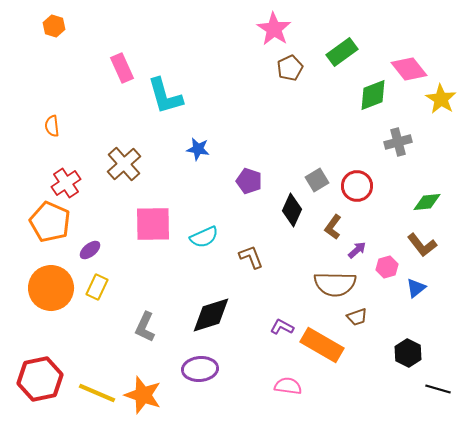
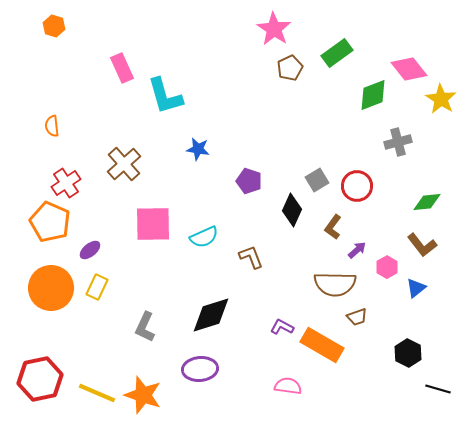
green rectangle at (342, 52): moved 5 px left, 1 px down
pink hexagon at (387, 267): rotated 15 degrees counterclockwise
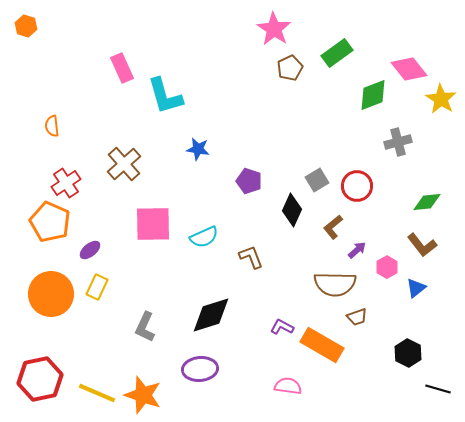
orange hexagon at (54, 26): moved 28 px left
brown L-shape at (333, 227): rotated 15 degrees clockwise
orange circle at (51, 288): moved 6 px down
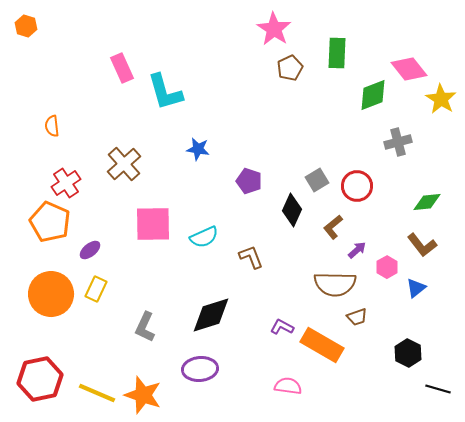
green rectangle at (337, 53): rotated 52 degrees counterclockwise
cyan L-shape at (165, 96): moved 4 px up
yellow rectangle at (97, 287): moved 1 px left, 2 px down
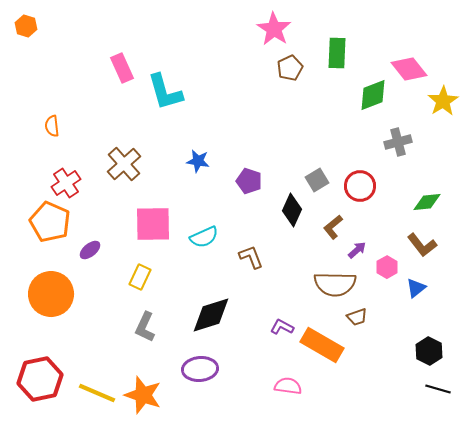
yellow star at (441, 99): moved 2 px right, 2 px down; rotated 8 degrees clockwise
blue star at (198, 149): moved 12 px down
red circle at (357, 186): moved 3 px right
yellow rectangle at (96, 289): moved 44 px right, 12 px up
black hexagon at (408, 353): moved 21 px right, 2 px up
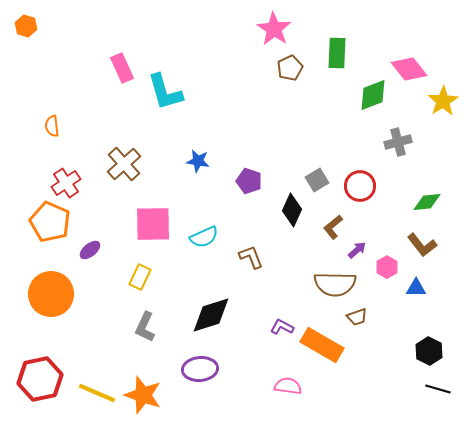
blue triangle at (416, 288): rotated 40 degrees clockwise
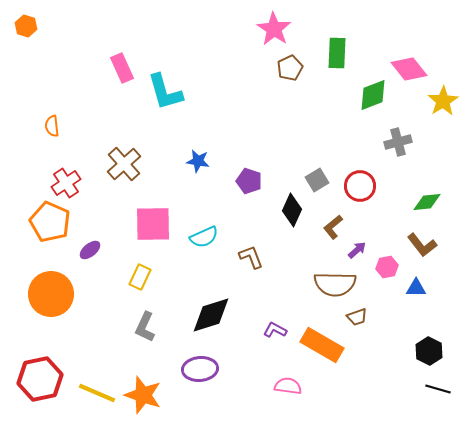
pink hexagon at (387, 267): rotated 20 degrees clockwise
purple L-shape at (282, 327): moved 7 px left, 3 px down
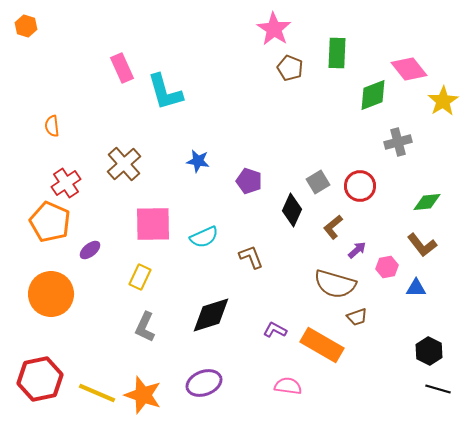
brown pentagon at (290, 68): rotated 25 degrees counterclockwise
gray square at (317, 180): moved 1 px right, 2 px down
brown semicircle at (335, 284): rotated 15 degrees clockwise
purple ellipse at (200, 369): moved 4 px right, 14 px down; rotated 16 degrees counterclockwise
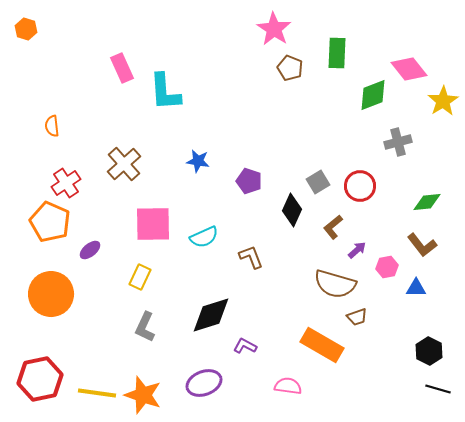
orange hexagon at (26, 26): moved 3 px down
cyan L-shape at (165, 92): rotated 12 degrees clockwise
purple L-shape at (275, 330): moved 30 px left, 16 px down
yellow line at (97, 393): rotated 15 degrees counterclockwise
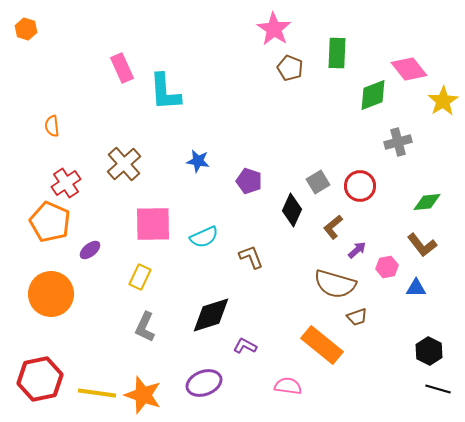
orange rectangle at (322, 345): rotated 9 degrees clockwise
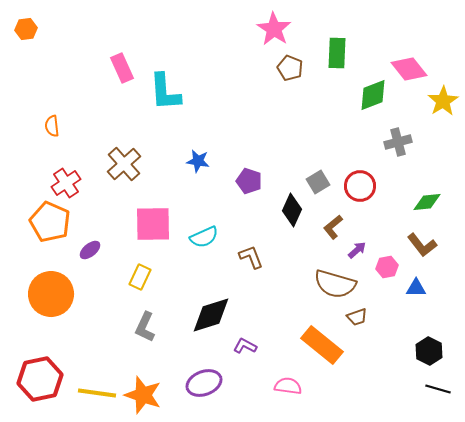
orange hexagon at (26, 29): rotated 25 degrees counterclockwise
